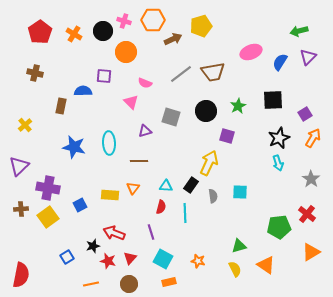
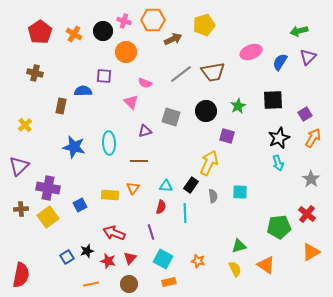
yellow pentagon at (201, 26): moved 3 px right, 1 px up
black star at (93, 246): moved 6 px left, 5 px down
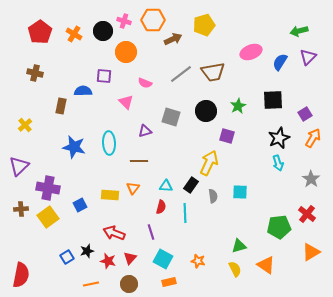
pink triangle at (131, 102): moved 5 px left
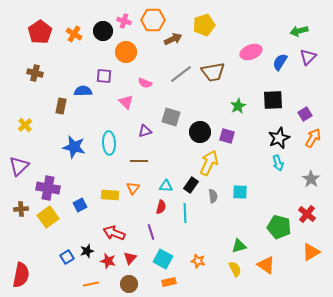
black circle at (206, 111): moved 6 px left, 21 px down
green pentagon at (279, 227): rotated 20 degrees clockwise
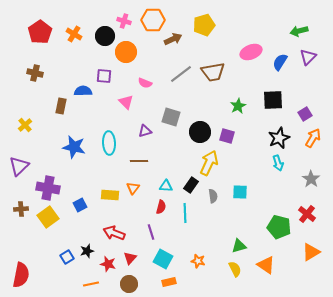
black circle at (103, 31): moved 2 px right, 5 px down
red star at (108, 261): moved 3 px down
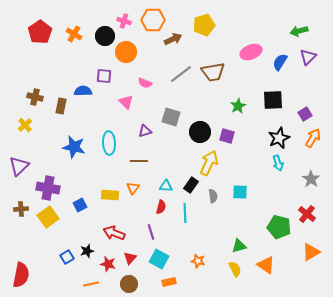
brown cross at (35, 73): moved 24 px down
cyan square at (163, 259): moved 4 px left
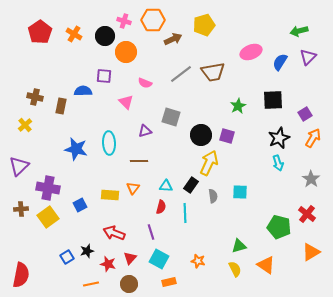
black circle at (200, 132): moved 1 px right, 3 px down
blue star at (74, 147): moved 2 px right, 2 px down
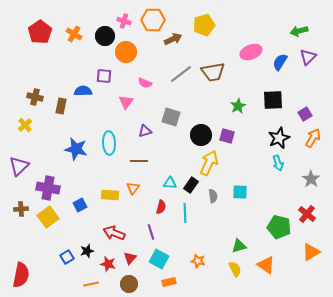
pink triangle at (126, 102): rotated 21 degrees clockwise
cyan triangle at (166, 186): moved 4 px right, 3 px up
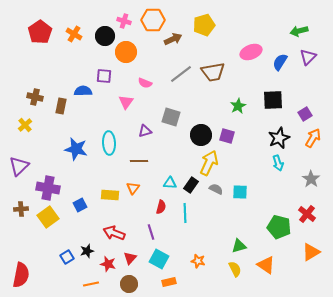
gray semicircle at (213, 196): moved 3 px right, 7 px up; rotated 56 degrees counterclockwise
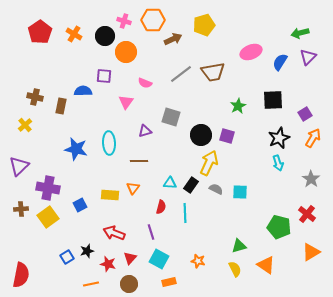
green arrow at (299, 31): moved 1 px right, 2 px down
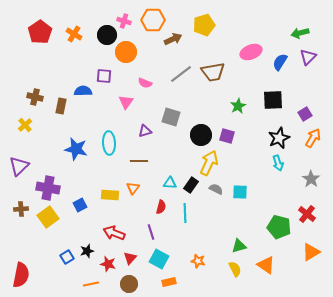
black circle at (105, 36): moved 2 px right, 1 px up
